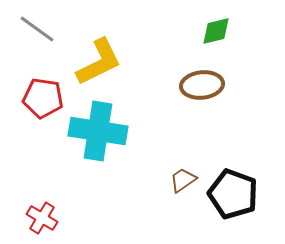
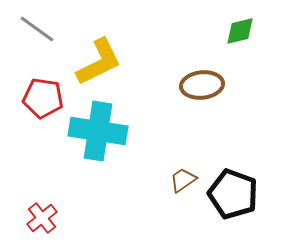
green diamond: moved 24 px right
red cross: rotated 20 degrees clockwise
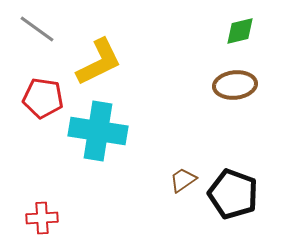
brown ellipse: moved 33 px right
red cross: rotated 36 degrees clockwise
